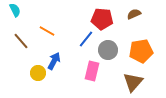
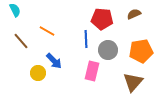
blue line: rotated 42 degrees counterclockwise
blue arrow: rotated 108 degrees clockwise
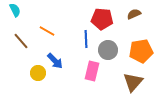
blue arrow: moved 1 px right
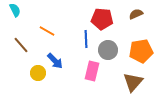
brown semicircle: moved 2 px right
brown line: moved 4 px down
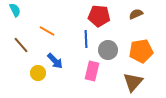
red pentagon: moved 3 px left, 3 px up
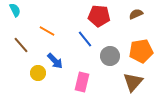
blue line: moved 1 px left; rotated 36 degrees counterclockwise
gray circle: moved 2 px right, 6 px down
pink rectangle: moved 10 px left, 11 px down
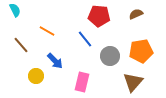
yellow circle: moved 2 px left, 3 px down
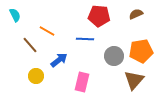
cyan semicircle: moved 5 px down
blue line: rotated 48 degrees counterclockwise
brown line: moved 9 px right
gray circle: moved 4 px right
blue arrow: moved 4 px right, 1 px up; rotated 84 degrees counterclockwise
brown triangle: moved 1 px right, 2 px up
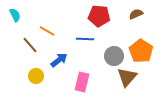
orange pentagon: rotated 30 degrees counterclockwise
brown triangle: moved 7 px left, 3 px up
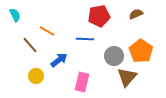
red pentagon: rotated 15 degrees counterclockwise
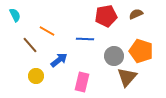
red pentagon: moved 7 px right
orange pentagon: rotated 15 degrees counterclockwise
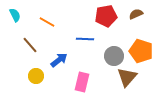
orange line: moved 9 px up
